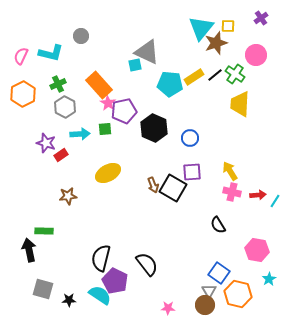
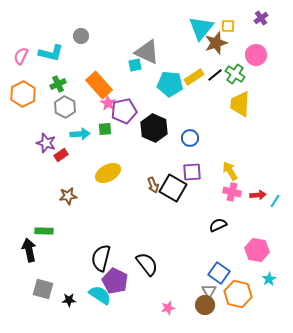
black semicircle at (218, 225): rotated 96 degrees clockwise
pink star at (168, 308): rotated 16 degrees counterclockwise
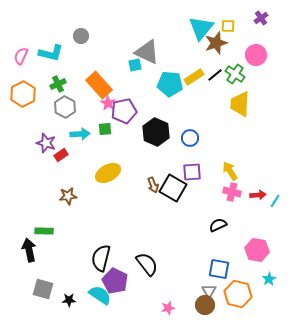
black hexagon at (154, 128): moved 2 px right, 4 px down
blue square at (219, 273): moved 4 px up; rotated 25 degrees counterclockwise
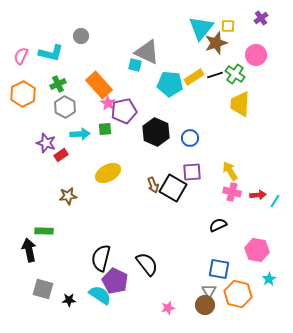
cyan square at (135, 65): rotated 24 degrees clockwise
black line at (215, 75): rotated 21 degrees clockwise
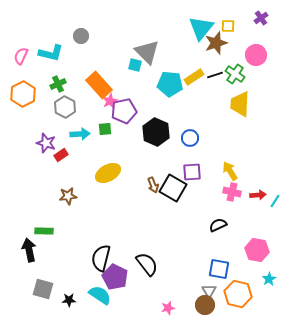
gray triangle at (147, 52): rotated 20 degrees clockwise
pink star at (108, 103): moved 2 px right, 2 px up; rotated 14 degrees clockwise
purple pentagon at (115, 281): moved 4 px up
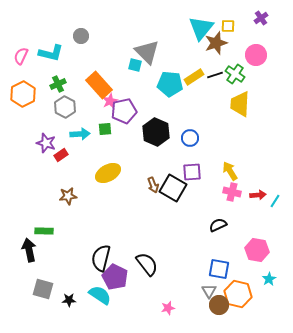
brown circle at (205, 305): moved 14 px right
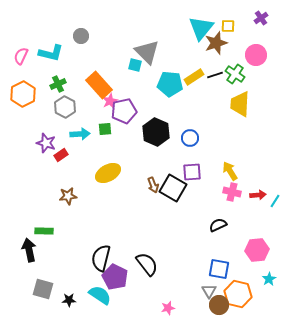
pink hexagon at (257, 250): rotated 15 degrees counterclockwise
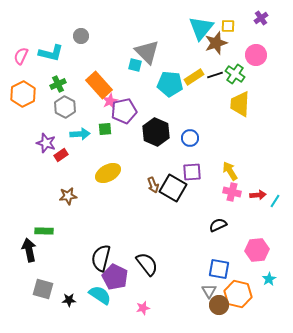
pink star at (168, 308): moved 25 px left
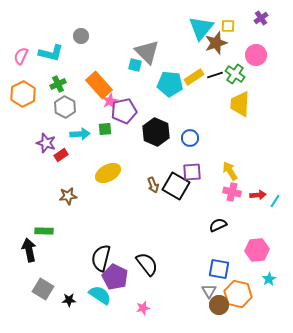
black square at (173, 188): moved 3 px right, 2 px up
gray square at (43, 289): rotated 15 degrees clockwise
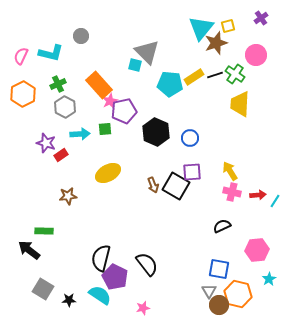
yellow square at (228, 26): rotated 16 degrees counterclockwise
black semicircle at (218, 225): moved 4 px right, 1 px down
black arrow at (29, 250): rotated 40 degrees counterclockwise
